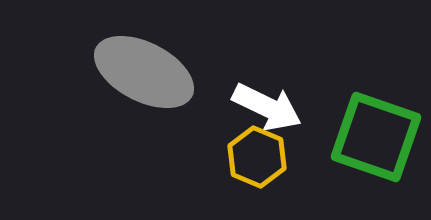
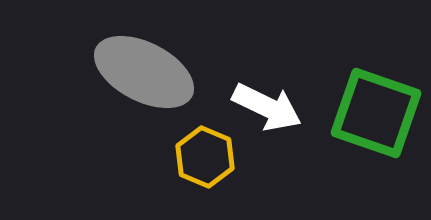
green square: moved 24 px up
yellow hexagon: moved 52 px left
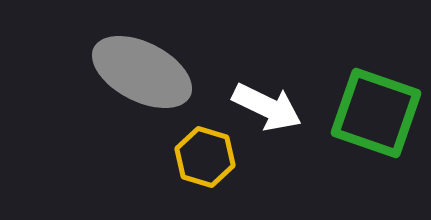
gray ellipse: moved 2 px left
yellow hexagon: rotated 6 degrees counterclockwise
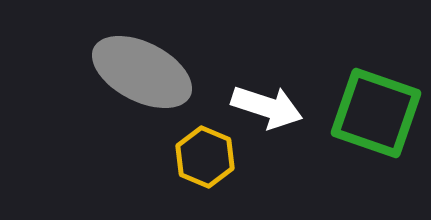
white arrow: rotated 8 degrees counterclockwise
yellow hexagon: rotated 6 degrees clockwise
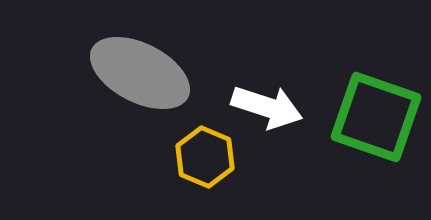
gray ellipse: moved 2 px left, 1 px down
green square: moved 4 px down
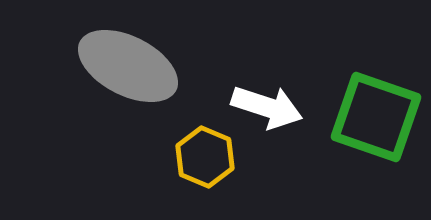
gray ellipse: moved 12 px left, 7 px up
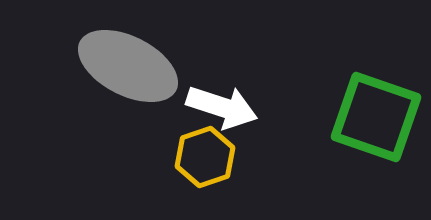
white arrow: moved 45 px left
yellow hexagon: rotated 18 degrees clockwise
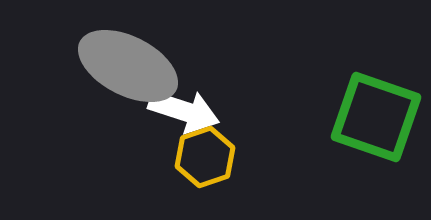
white arrow: moved 38 px left, 4 px down
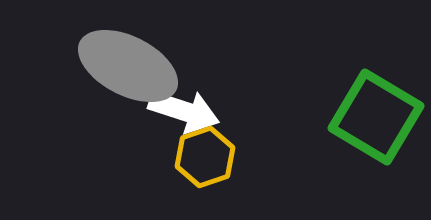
green square: rotated 12 degrees clockwise
